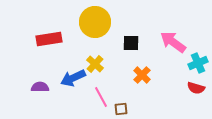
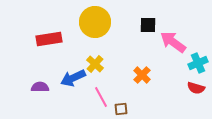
black square: moved 17 px right, 18 px up
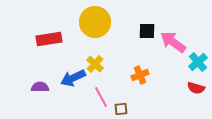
black square: moved 1 px left, 6 px down
cyan cross: moved 1 px up; rotated 18 degrees counterclockwise
orange cross: moved 2 px left; rotated 24 degrees clockwise
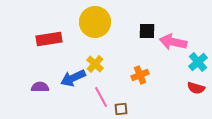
pink arrow: rotated 24 degrees counterclockwise
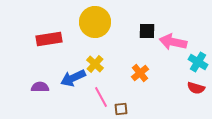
cyan cross: rotated 18 degrees counterclockwise
orange cross: moved 2 px up; rotated 18 degrees counterclockwise
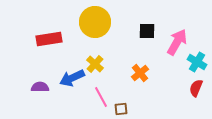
pink arrow: moved 4 px right; rotated 108 degrees clockwise
cyan cross: moved 1 px left
blue arrow: moved 1 px left
red semicircle: rotated 96 degrees clockwise
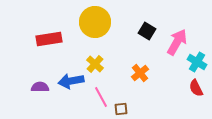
black square: rotated 30 degrees clockwise
blue arrow: moved 1 px left, 3 px down; rotated 15 degrees clockwise
red semicircle: rotated 48 degrees counterclockwise
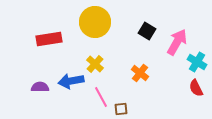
orange cross: rotated 12 degrees counterclockwise
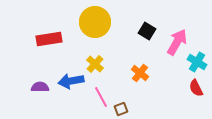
brown square: rotated 16 degrees counterclockwise
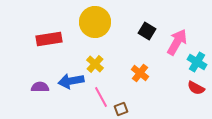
red semicircle: rotated 36 degrees counterclockwise
